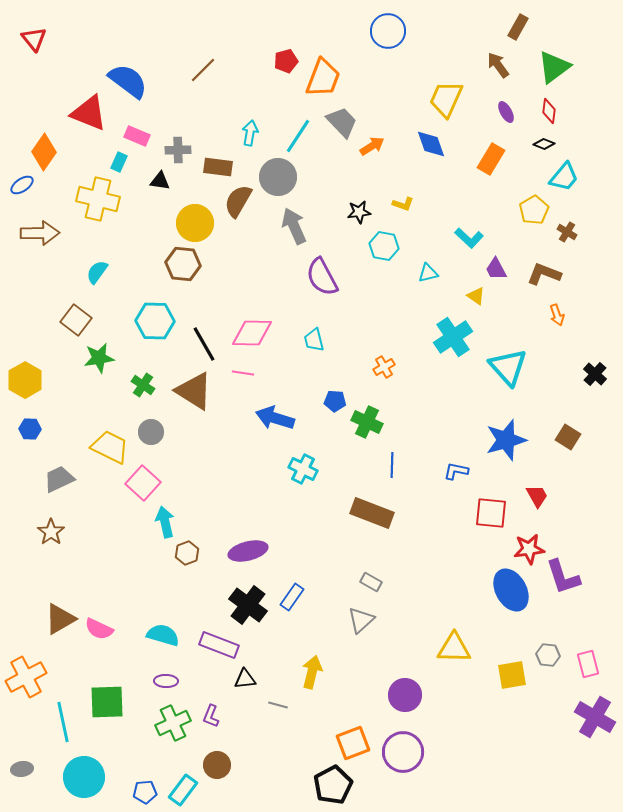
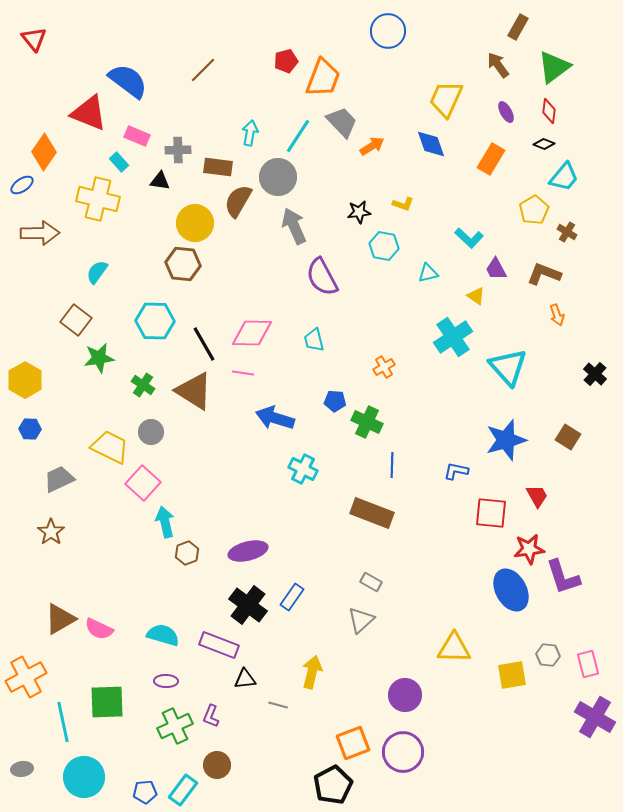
cyan rectangle at (119, 162): rotated 66 degrees counterclockwise
green cross at (173, 723): moved 2 px right, 3 px down
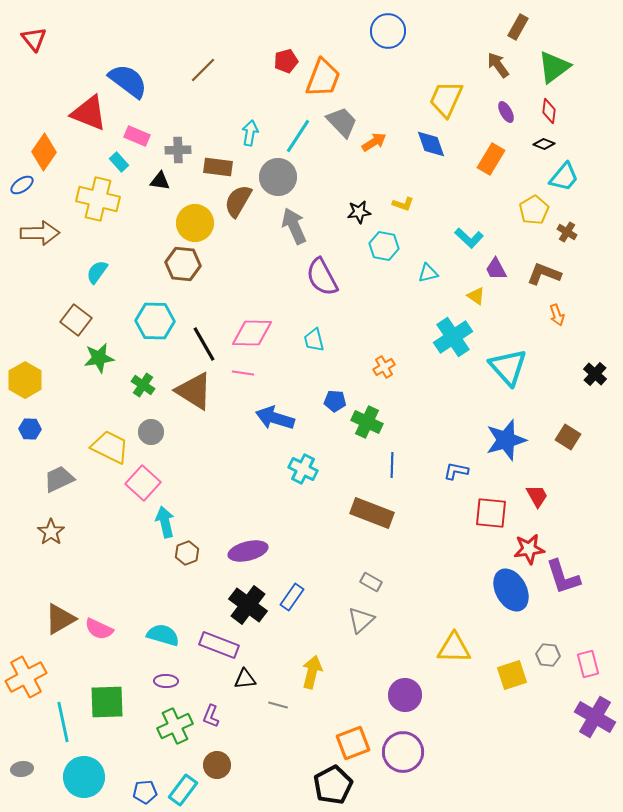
orange arrow at (372, 146): moved 2 px right, 4 px up
yellow square at (512, 675): rotated 8 degrees counterclockwise
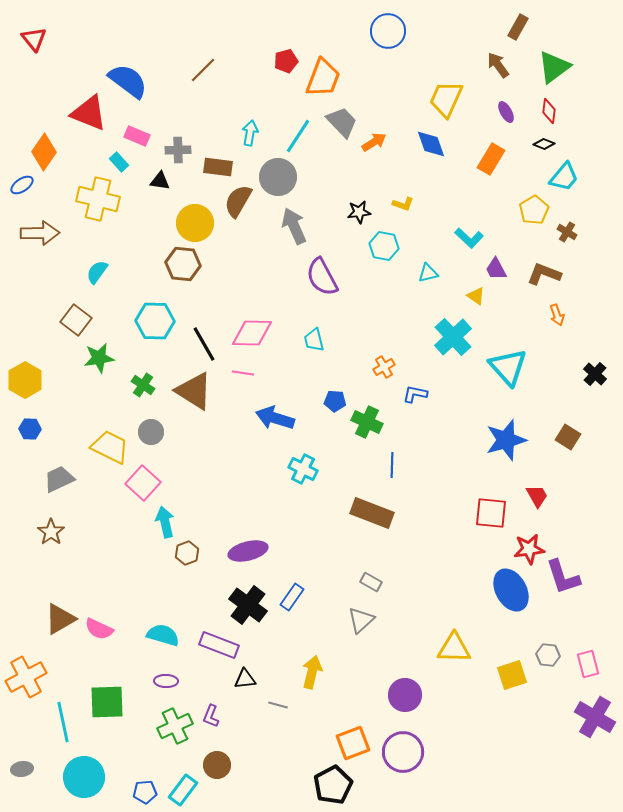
cyan cross at (453, 337): rotated 9 degrees counterclockwise
blue L-shape at (456, 471): moved 41 px left, 77 px up
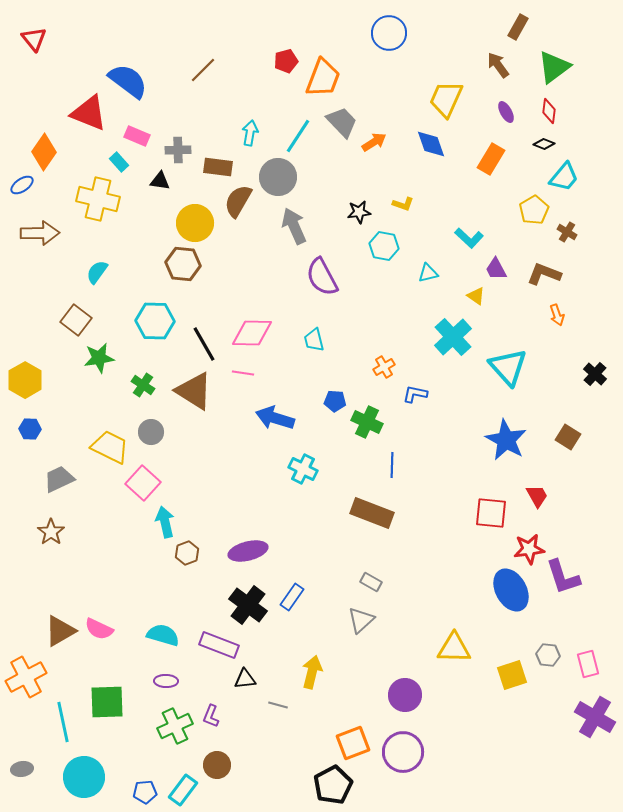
blue circle at (388, 31): moved 1 px right, 2 px down
blue star at (506, 440): rotated 27 degrees counterclockwise
brown triangle at (60, 619): moved 12 px down
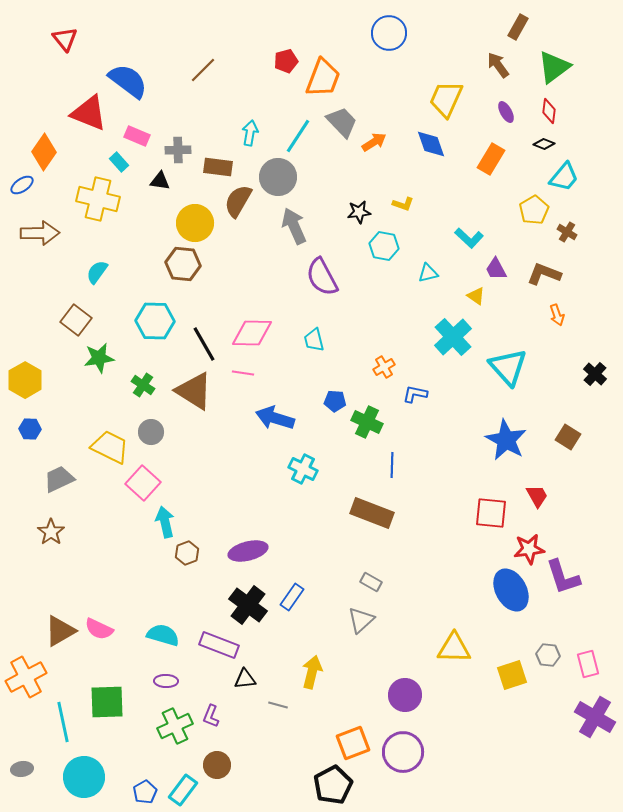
red triangle at (34, 39): moved 31 px right
blue pentagon at (145, 792): rotated 25 degrees counterclockwise
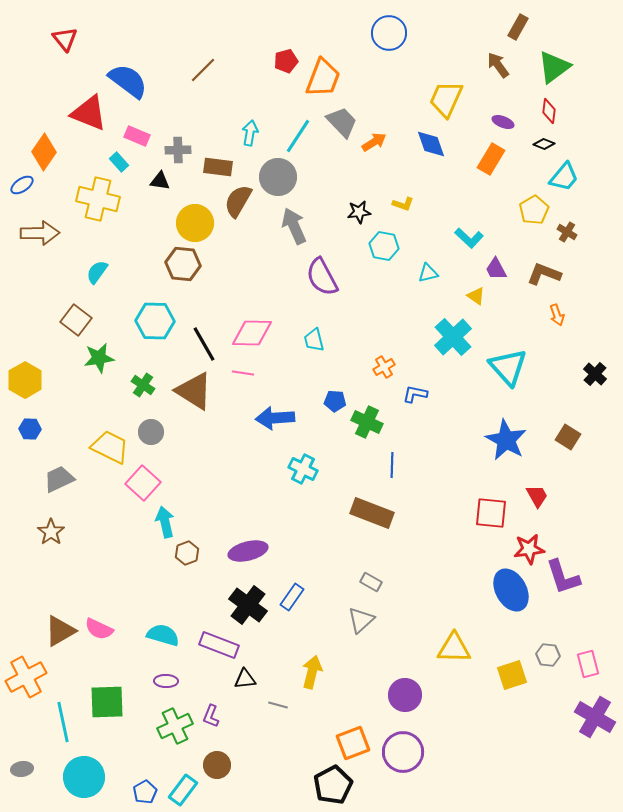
purple ellipse at (506, 112): moved 3 px left, 10 px down; rotated 40 degrees counterclockwise
blue arrow at (275, 418): rotated 21 degrees counterclockwise
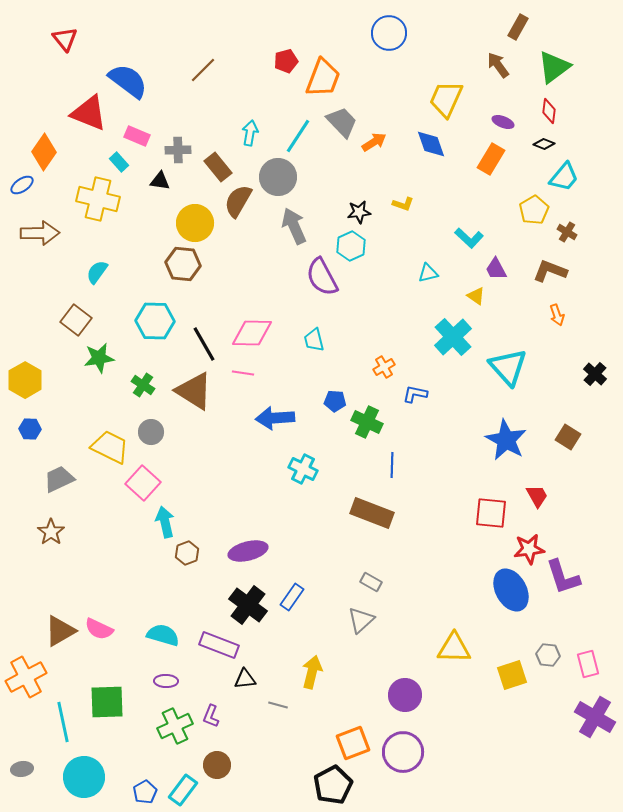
brown rectangle at (218, 167): rotated 44 degrees clockwise
cyan hexagon at (384, 246): moved 33 px left; rotated 24 degrees clockwise
brown L-shape at (544, 274): moved 6 px right, 3 px up
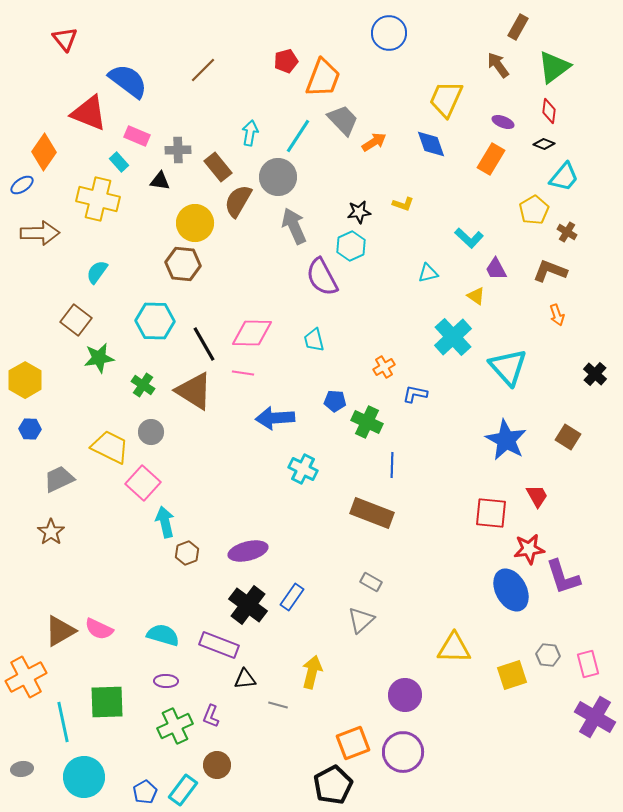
gray trapezoid at (342, 122): moved 1 px right, 2 px up
